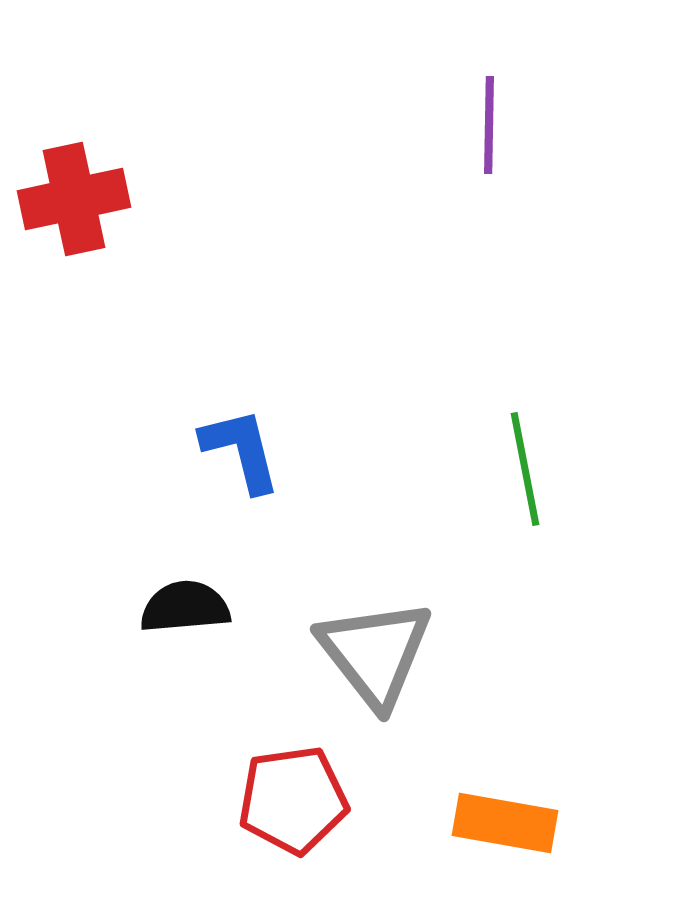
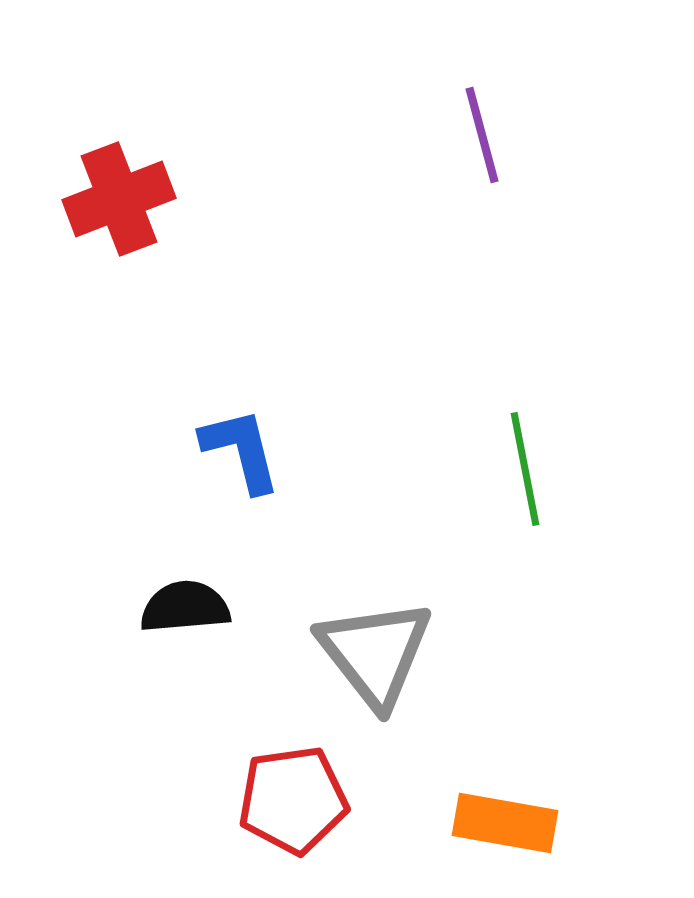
purple line: moved 7 px left, 10 px down; rotated 16 degrees counterclockwise
red cross: moved 45 px right; rotated 9 degrees counterclockwise
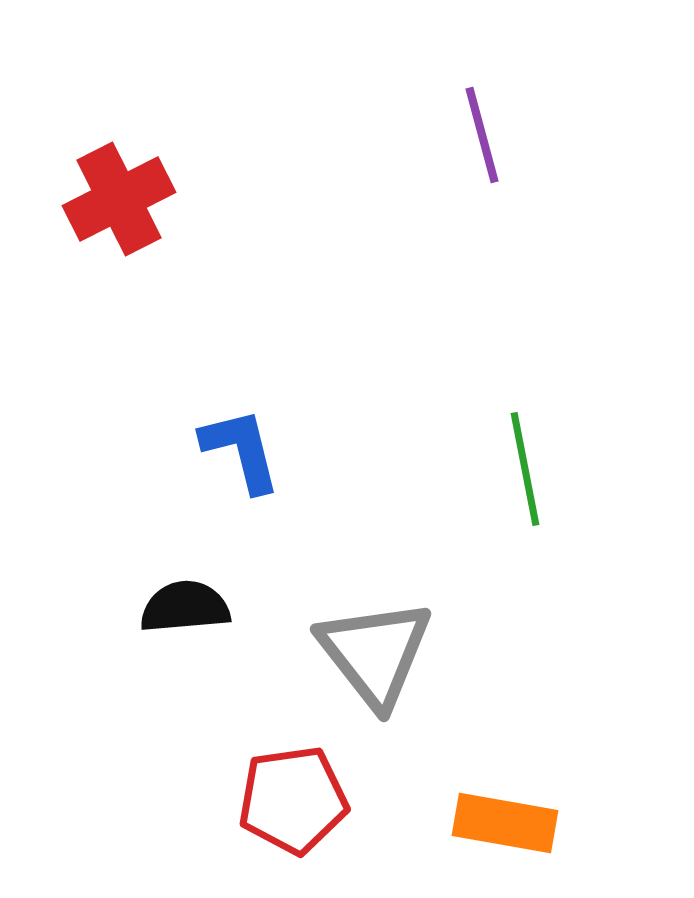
red cross: rotated 6 degrees counterclockwise
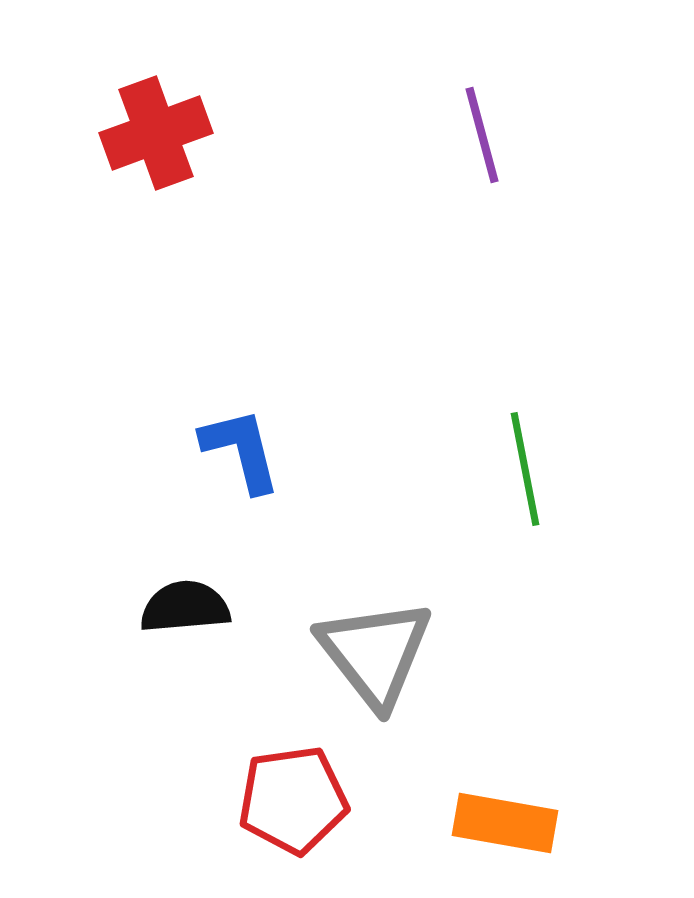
red cross: moved 37 px right, 66 px up; rotated 7 degrees clockwise
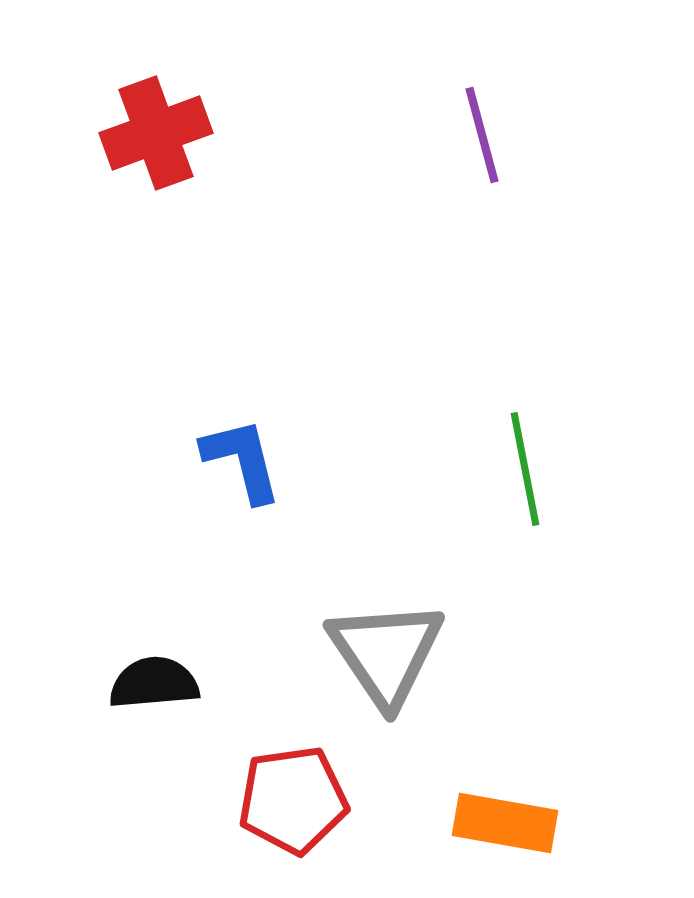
blue L-shape: moved 1 px right, 10 px down
black semicircle: moved 31 px left, 76 px down
gray triangle: moved 11 px right; rotated 4 degrees clockwise
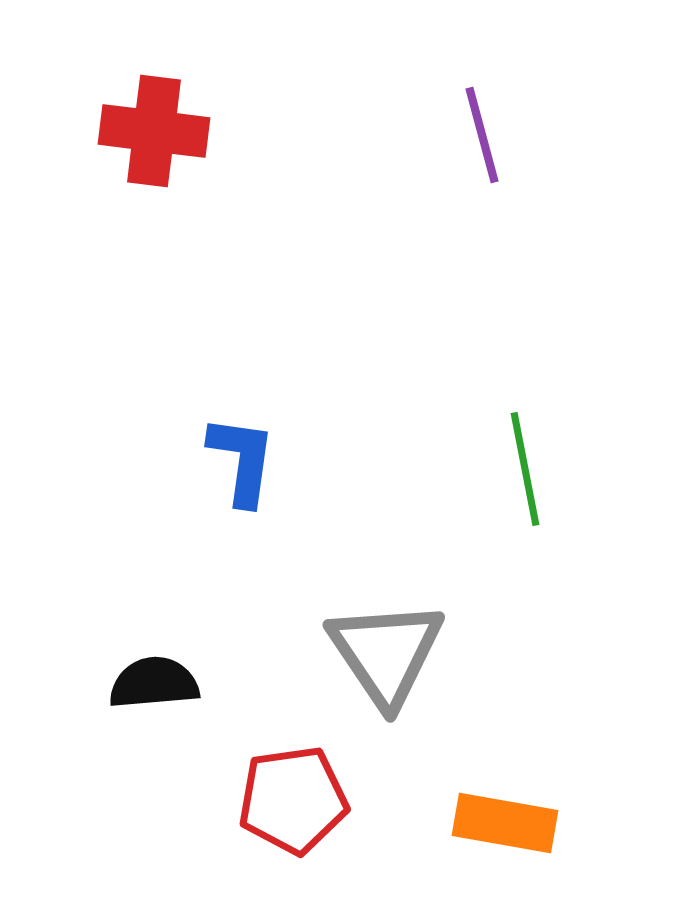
red cross: moved 2 px left, 2 px up; rotated 27 degrees clockwise
blue L-shape: rotated 22 degrees clockwise
